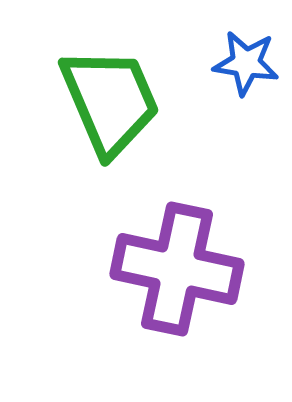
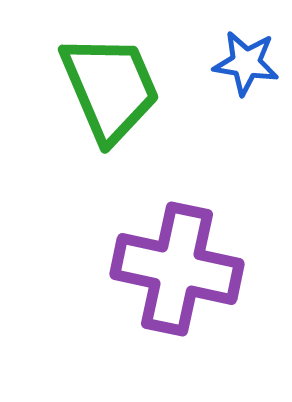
green trapezoid: moved 13 px up
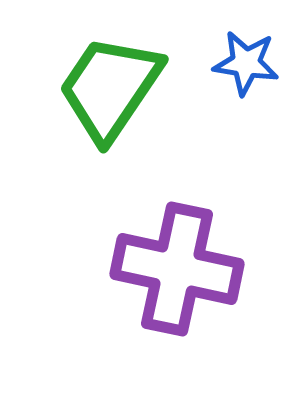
green trapezoid: rotated 123 degrees counterclockwise
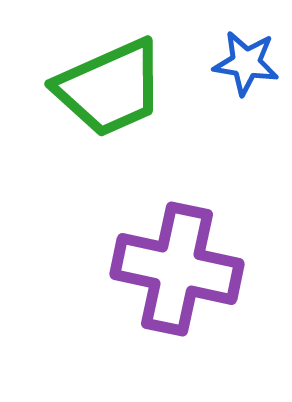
green trapezoid: rotated 148 degrees counterclockwise
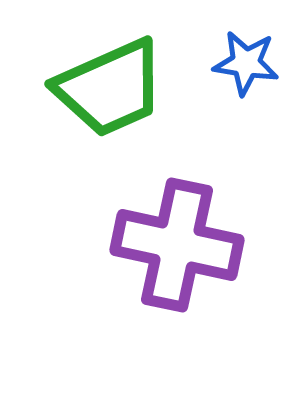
purple cross: moved 24 px up
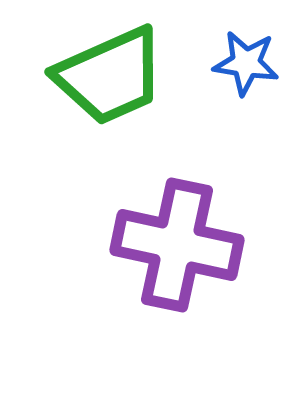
green trapezoid: moved 12 px up
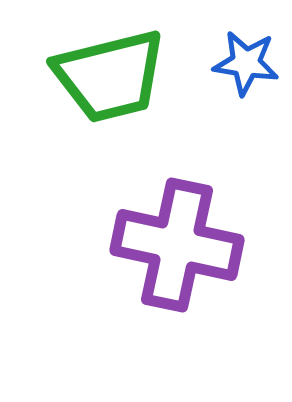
green trapezoid: rotated 10 degrees clockwise
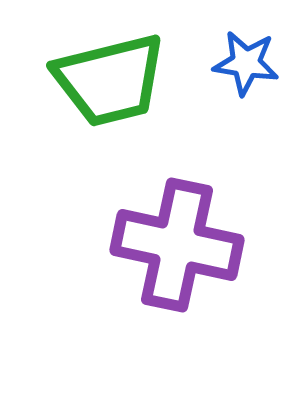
green trapezoid: moved 4 px down
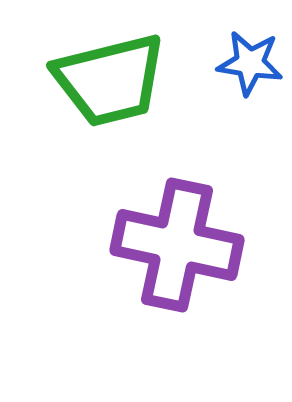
blue star: moved 4 px right
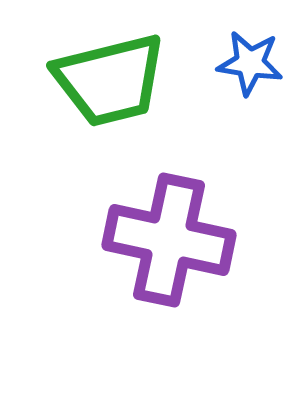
purple cross: moved 8 px left, 5 px up
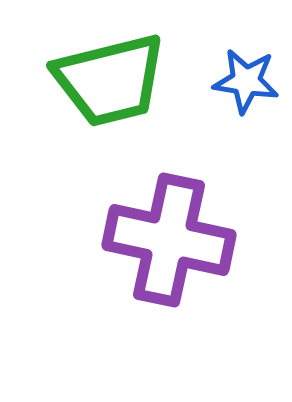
blue star: moved 4 px left, 18 px down
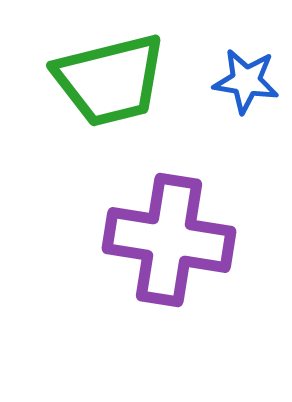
purple cross: rotated 3 degrees counterclockwise
